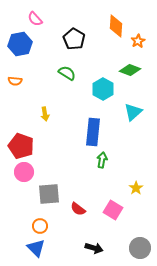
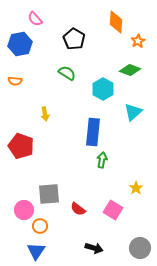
orange diamond: moved 4 px up
pink circle: moved 38 px down
blue triangle: moved 3 px down; rotated 18 degrees clockwise
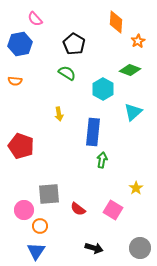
black pentagon: moved 5 px down
yellow arrow: moved 14 px right
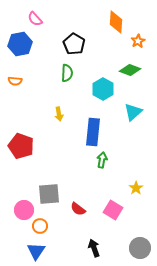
green semicircle: rotated 60 degrees clockwise
black arrow: rotated 126 degrees counterclockwise
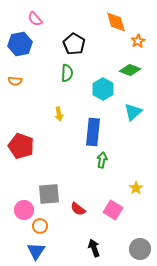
orange diamond: rotated 20 degrees counterclockwise
gray circle: moved 1 px down
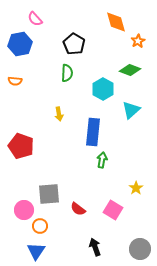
cyan triangle: moved 2 px left, 2 px up
black arrow: moved 1 px right, 1 px up
